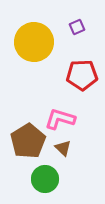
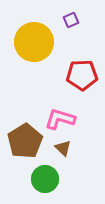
purple square: moved 6 px left, 7 px up
brown pentagon: moved 3 px left
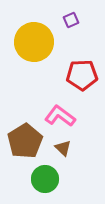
pink L-shape: moved 3 px up; rotated 20 degrees clockwise
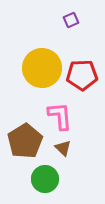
yellow circle: moved 8 px right, 26 px down
pink L-shape: rotated 48 degrees clockwise
